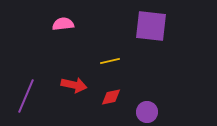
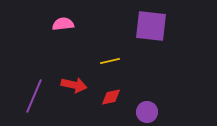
purple line: moved 8 px right
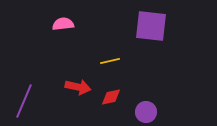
red arrow: moved 4 px right, 2 px down
purple line: moved 10 px left, 5 px down
purple circle: moved 1 px left
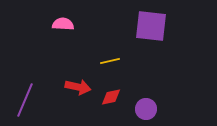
pink semicircle: rotated 10 degrees clockwise
purple line: moved 1 px right, 1 px up
purple circle: moved 3 px up
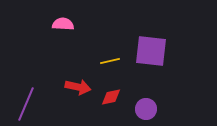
purple square: moved 25 px down
purple line: moved 1 px right, 4 px down
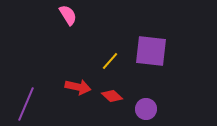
pink semicircle: moved 5 px right, 9 px up; rotated 55 degrees clockwise
yellow line: rotated 36 degrees counterclockwise
red diamond: moved 1 px right, 1 px up; rotated 55 degrees clockwise
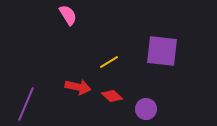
purple square: moved 11 px right
yellow line: moved 1 px left, 1 px down; rotated 18 degrees clockwise
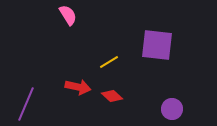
purple square: moved 5 px left, 6 px up
purple circle: moved 26 px right
